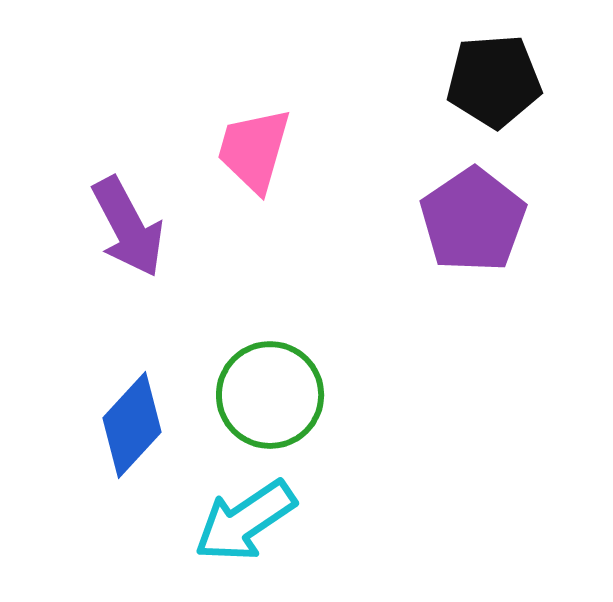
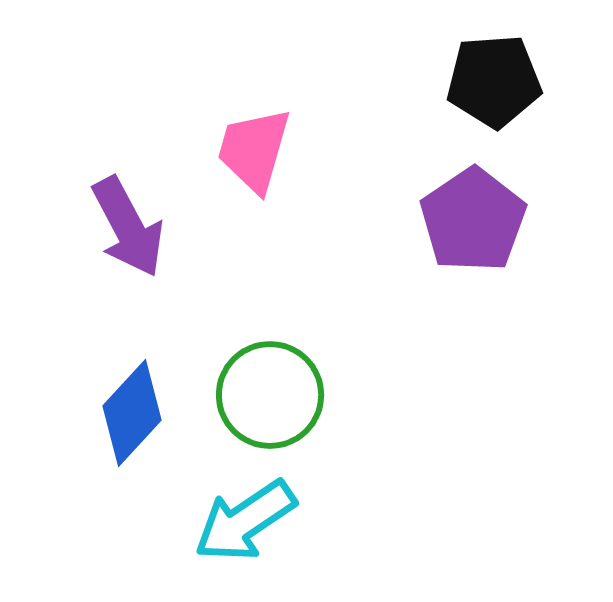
blue diamond: moved 12 px up
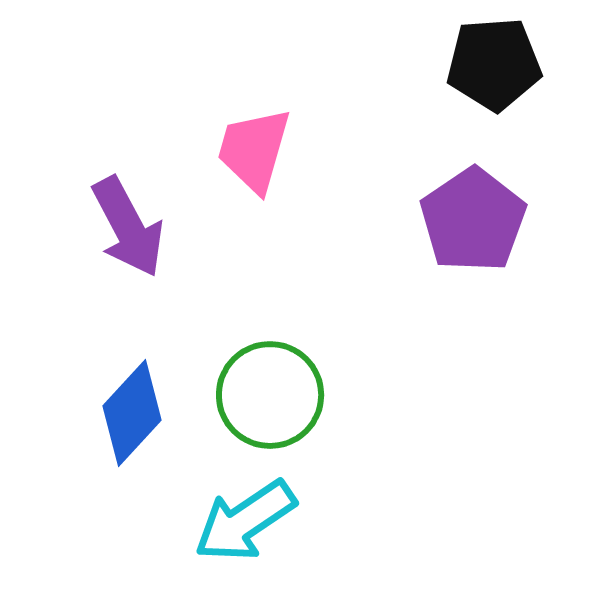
black pentagon: moved 17 px up
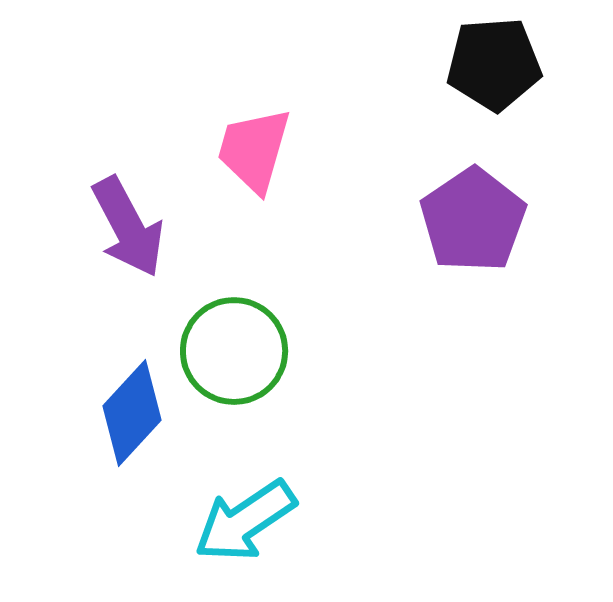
green circle: moved 36 px left, 44 px up
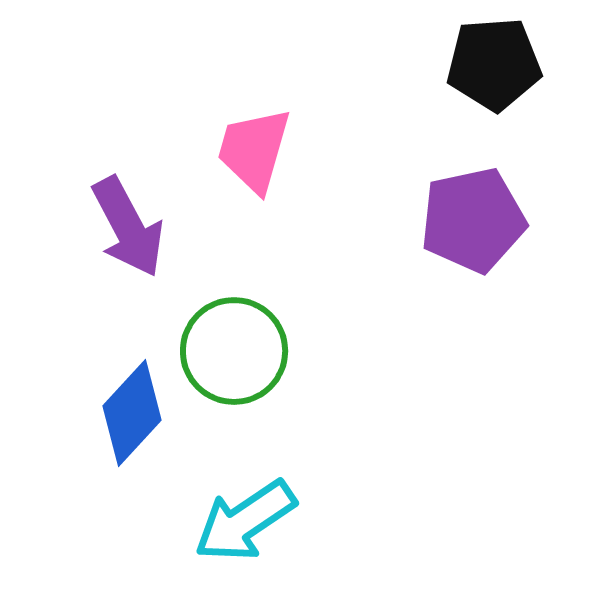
purple pentagon: rotated 22 degrees clockwise
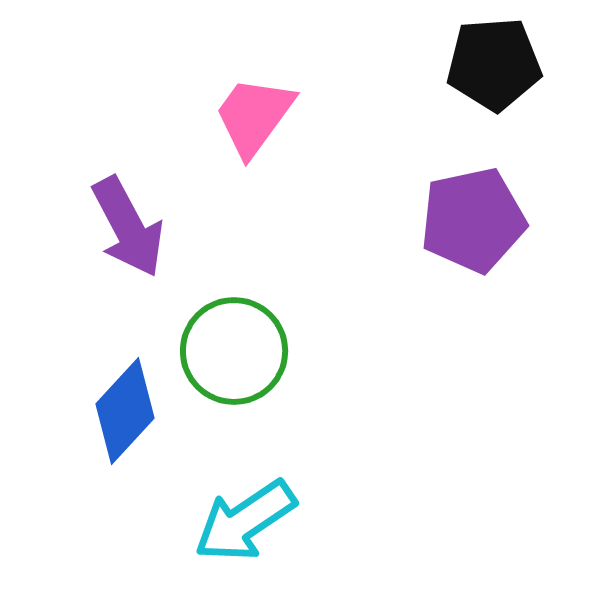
pink trapezoid: moved 34 px up; rotated 20 degrees clockwise
blue diamond: moved 7 px left, 2 px up
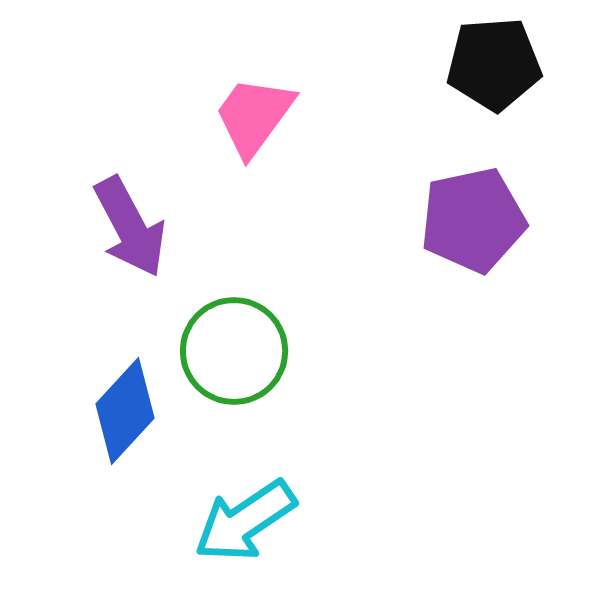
purple arrow: moved 2 px right
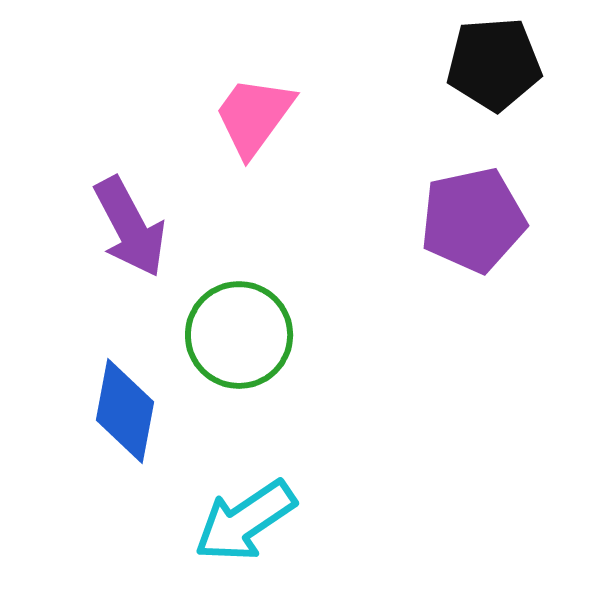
green circle: moved 5 px right, 16 px up
blue diamond: rotated 32 degrees counterclockwise
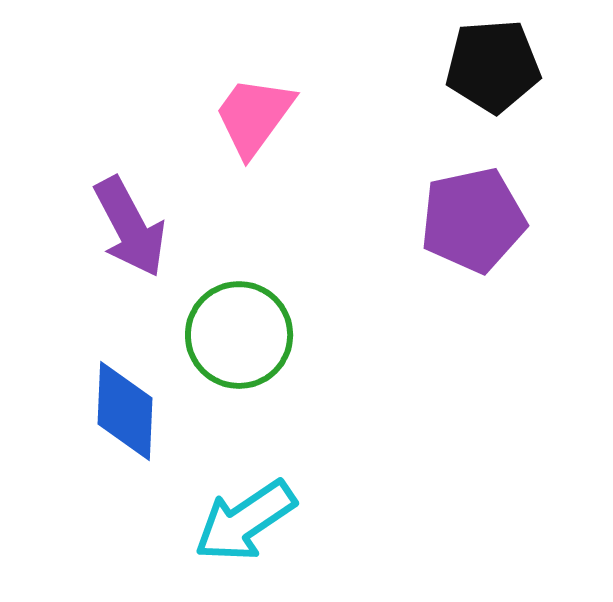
black pentagon: moved 1 px left, 2 px down
blue diamond: rotated 8 degrees counterclockwise
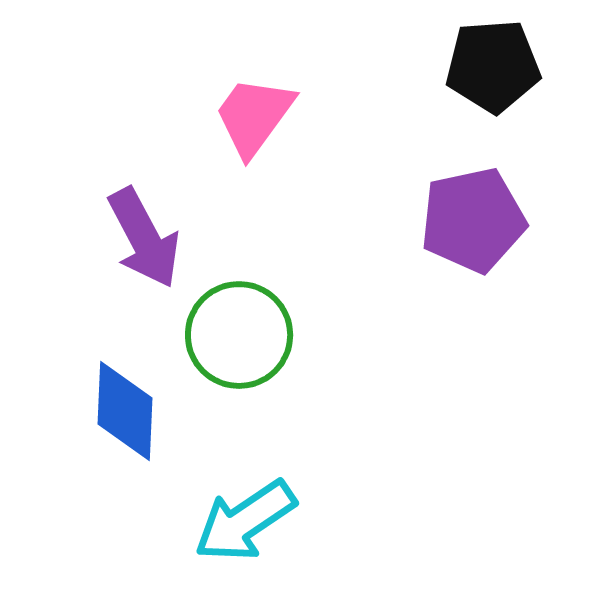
purple arrow: moved 14 px right, 11 px down
